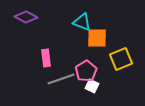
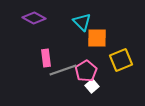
purple diamond: moved 8 px right, 1 px down
cyan triangle: rotated 24 degrees clockwise
yellow square: moved 1 px down
gray line: moved 2 px right, 9 px up
white square: rotated 24 degrees clockwise
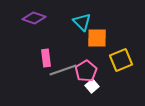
purple diamond: rotated 10 degrees counterclockwise
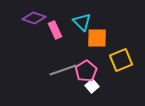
pink rectangle: moved 9 px right, 28 px up; rotated 18 degrees counterclockwise
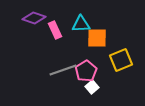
cyan triangle: moved 1 px left, 2 px down; rotated 48 degrees counterclockwise
white square: moved 1 px down
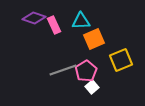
cyan triangle: moved 3 px up
pink rectangle: moved 1 px left, 5 px up
orange square: moved 3 px left, 1 px down; rotated 25 degrees counterclockwise
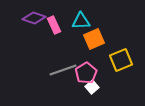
pink pentagon: moved 2 px down
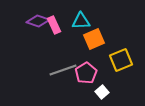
purple diamond: moved 4 px right, 3 px down
white square: moved 10 px right, 5 px down
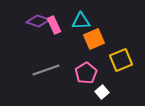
gray line: moved 17 px left
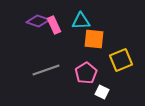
orange square: rotated 30 degrees clockwise
white square: rotated 24 degrees counterclockwise
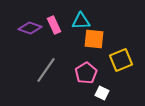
purple diamond: moved 8 px left, 7 px down
gray line: rotated 36 degrees counterclockwise
white square: moved 1 px down
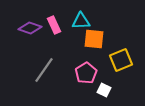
gray line: moved 2 px left
white square: moved 2 px right, 3 px up
